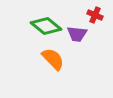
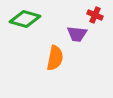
green diamond: moved 21 px left, 7 px up; rotated 24 degrees counterclockwise
orange semicircle: moved 2 px right, 1 px up; rotated 55 degrees clockwise
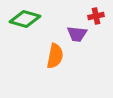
red cross: moved 1 px right, 1 px down; rotated 35 degrees counterclockwise
orange semicircle: moved 2 px up
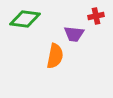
green diamond: rotated 8 degrees counterclockwise
purple trapezoid: moved 3 px left
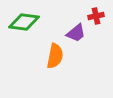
green diamond: moved 1 px left, 3 px down
purple trapezoid: moved 2 px right, 1 px up; rotated 45 degrees counterclockwise
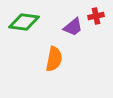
purple trapezoid: moved 3 px left, 6 px up
orange semicircle: moved 1 px left, 3 px down
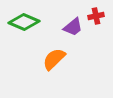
green diamond: rotated 16 degrees clockwise
orange semicircle: rotated 145 degrees counterclockwise
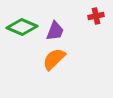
green diamond: moved 2 px left, 5 px down
purple trapezoid: moved 18 px left, 4 px down; rotated 30 degrees counterclockwise
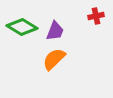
green diamond: rotated 8 degrees clockwise
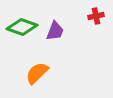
green diamond: rotated 12 degrees counterclockwise
orange semicircle: moved 17 px left, 14 px down
